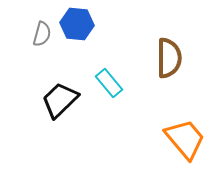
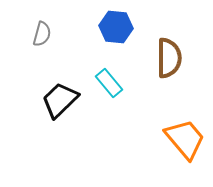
blue hexagon: moved 39 px right, 3 px down
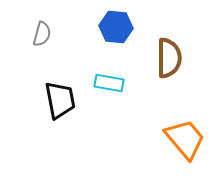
cyan rectangle: rotated 40 degrees counterclockwise
black trapezoid: rotated 123 degrees clockwise
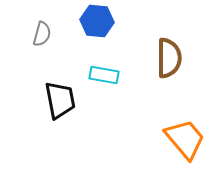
blue hexagon: moved 19 px left, 6 px up
cyan rectangle: moved 5 px left, 8 px up
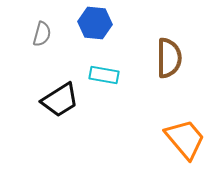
blue hexagon: moved 2 px left, 2 px down
black trapezoid: rotated 69 degrees clockwise
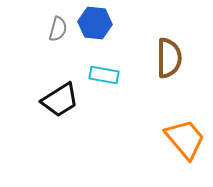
gray semicircle: moved 16 px right, 5 px up
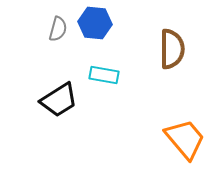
brown semicircle: moved 3 px right, 9 px up
black trapezoid: moved 1 px left
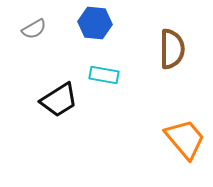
gray semicircle: moved 24 px left; rotated 45 degrees clockwise
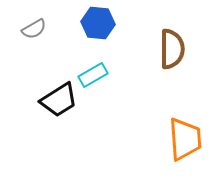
blue hexagon: moved 3 px right
cyan rectangle: moved 11 px left; rotated 40 degrees counterclockwise
orange trapezoid: rotated 36 degrees clockwise
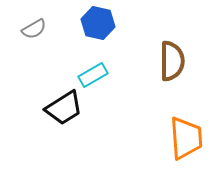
blue hexagon: rotated 8 degrees clockwise
brown semicircle: moved 12 px down
black trapezoid: moved 5 px right, 8 px down
orange trapezoid: moved 1 px right, 1 px up
